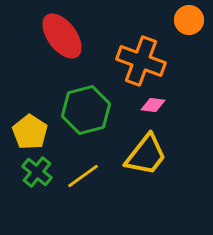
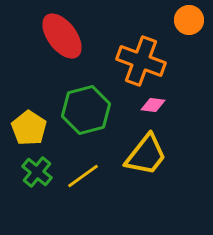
yellow pentagon: moved 1 px left, 4 px up
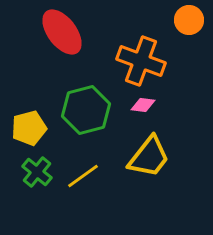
red ellipse: moved 4 px up
pink diamond: moved 10 px left
yellow pentagon: rotated 24 degrees clockwise
yellow trapezoid: moved 3 px right, 2 px down
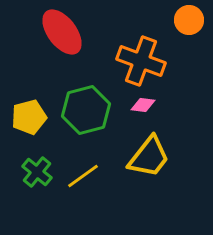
yellow pentagon: moved 11 px up
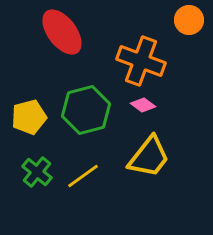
pink diamond: rotated 30 degrees clockwise
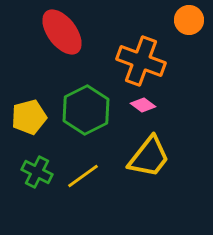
green hexagon: rotated 12 degrees counterclockwise
green cross: rotated 12 degrees counterclockwise
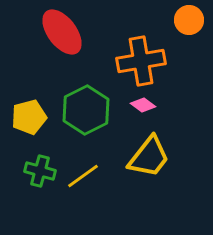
orange cross: rotated 30 degrees counterclockwise
green cross: moved 3 px right, 1 px up; rotated 12 degrees counterclockwise
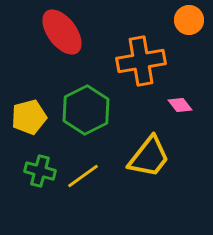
pink diamond: moved 37 px right; rotated 15 degrees clockwise
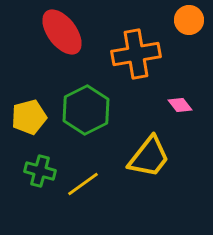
orange cross: moved 5 px left, 7 px up
yellow line: moved 8 px down
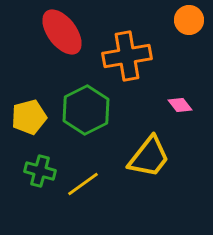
orange cross: moved 9 px left, 2 px down
